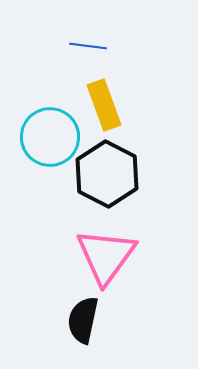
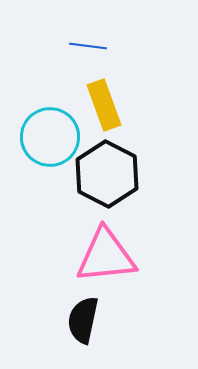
pink triangle: rotated 48 degrees clockwise
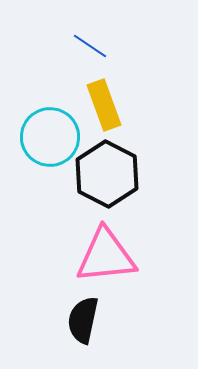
blue line: moved 2 px right; rotated 27 degrees clockwise
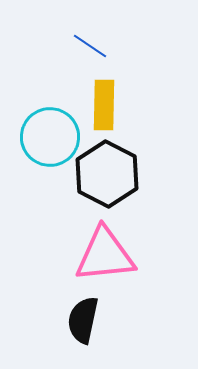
yellow rectangle: rotated 21 degrees clockwise
pink triangle: moved 1 px left, 1 px up
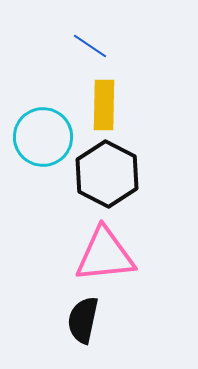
cyan circle: moved 7 px left
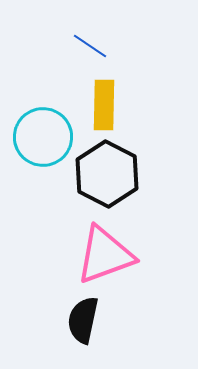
pink triangle: rotated 14 degrees counterclockwise
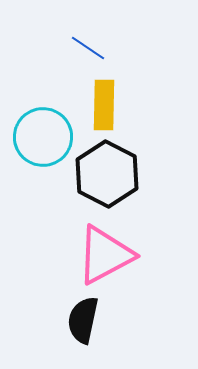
blue line: moved 2 px left, 2 px down
pink triangle: rotated 8 degrees counterclockwise
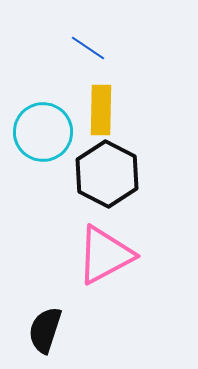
yellow rectangle: moved 3 px left, 5 px down
cyan circle: moved 5 px up
black semicircle: moved 38 px left, 10 px down; rotated 6 degrees clockwise
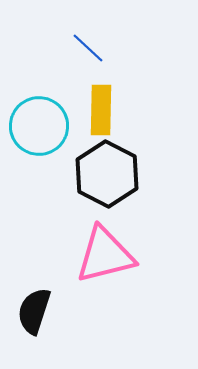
blue line: rotated 9 degrees clockwise
cyan circle: moved 4 px left, 6 px up
pink triangle: rotated 14 degrees clockwise
black semicircle: moved 11 px left, 19 px up
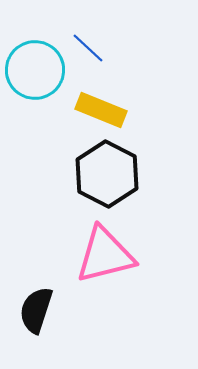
yellow rectangle: rotated 69 degrees counterclockwise
cyan circle: moved 4 px left, 56 px up
black semicircle: moved 2 px right, 1 px up
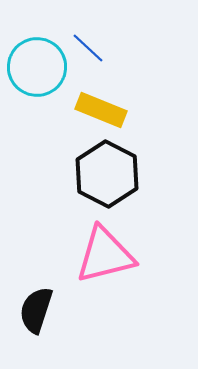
cyan circle: moved 2 px right, 3 px up
